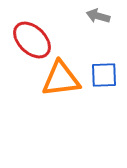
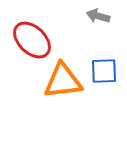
blue square: moved 4 px up
orange triangle: moved 2 px right, 2 px down
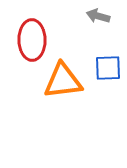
red ellipse: rotated 45 degrees clockwise
blue square: moved 4 px right, 3 px up
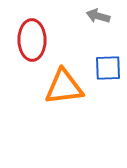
orange triangle: moved 1 px right, 6 px down
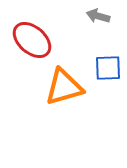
red ellipse: rotated 48 degrees counterclockwise
orange triangle: rotated 9 degrees counterclockwise
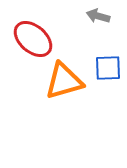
red ellipse: moved 1 px right, 1 px up
orange triangle: moved 6 px up
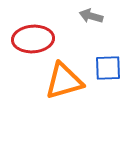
gray arrow: moved 7 px left
red ellipse: rotated 45 degrees counterclockwise
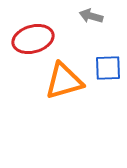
red ellipse: rotated 12 degrees counterclockwise
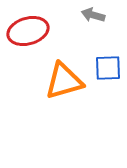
gray arrow: moved 2 px right, 1 px up
red ellipse: moved 5 px left, 8 px up
